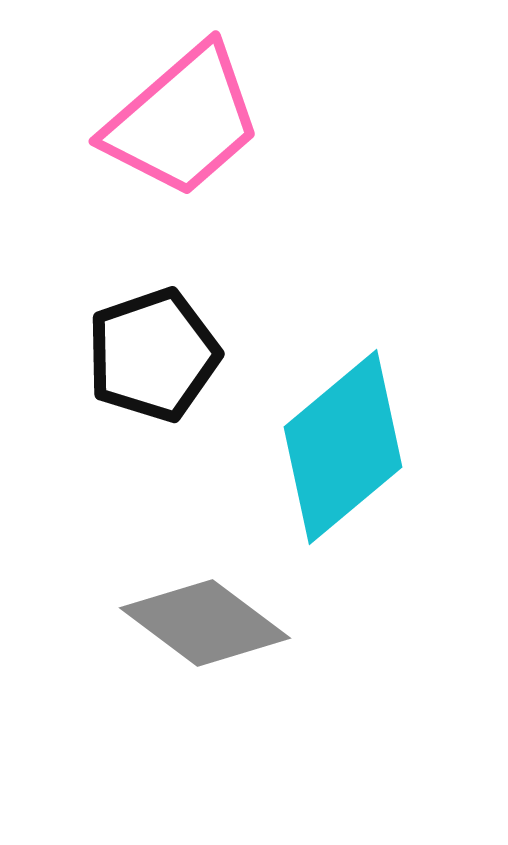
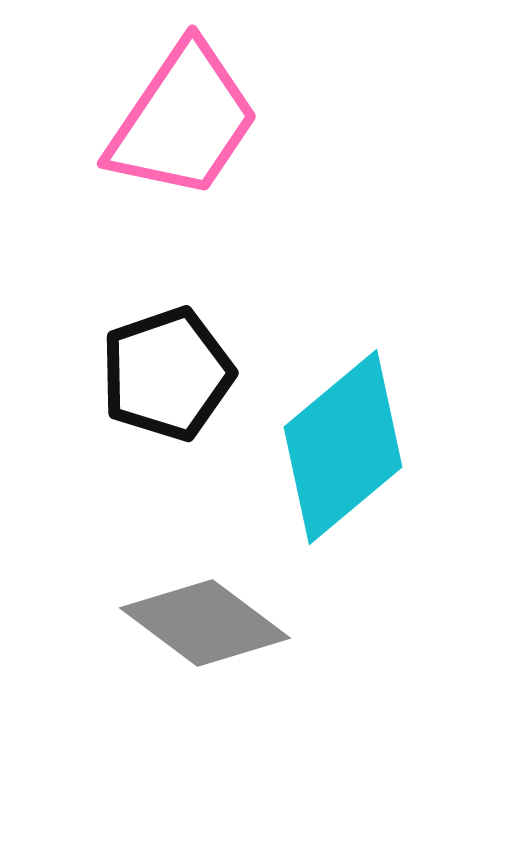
pink trapezoid: rotated 15 degrees counterclockwise
black pentagon: moved 14 px right, 19 px down
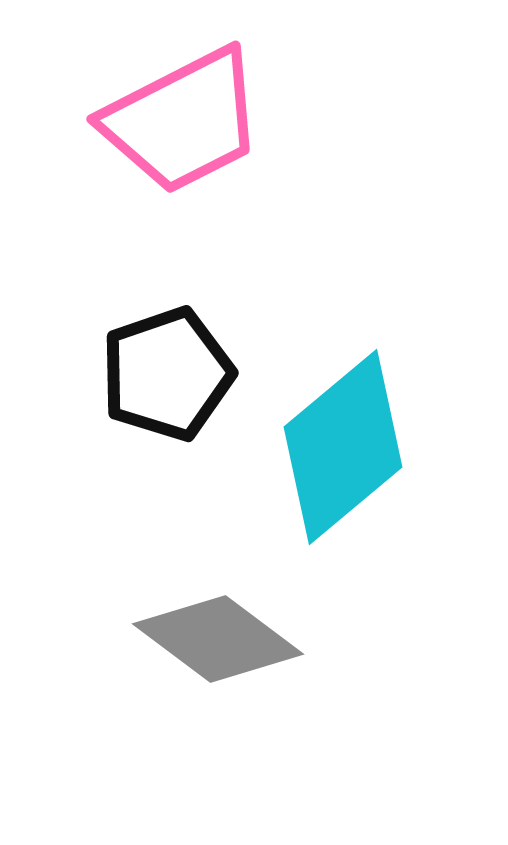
pink trapezoid: rotated 29 degrees clockwise
gray diamond: moved 13 px right, 16 px down
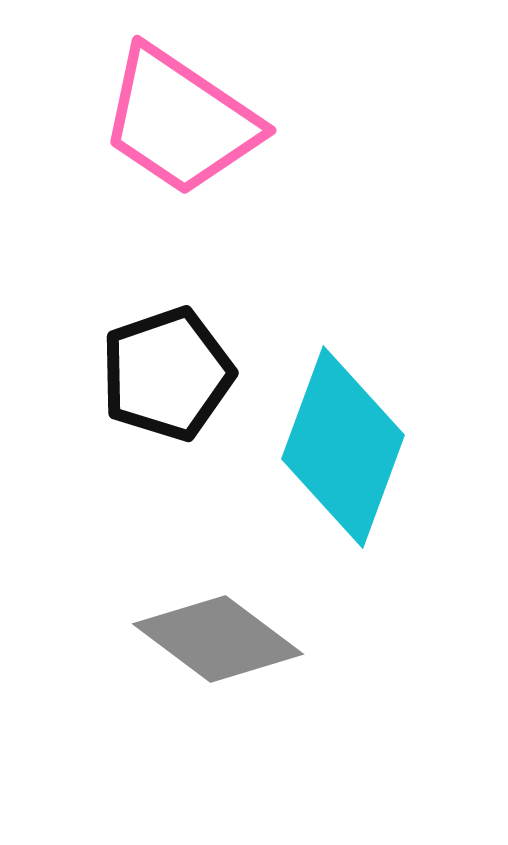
pink trapezoid: moved 3 px left; rotated 61 degrees clockwise
cyan diamond: rotated 30 degrees counterclockwise
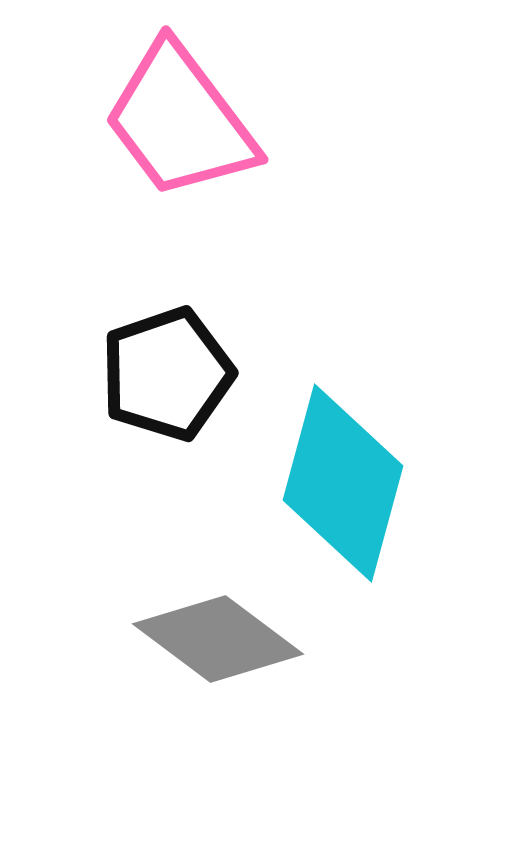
pink trapezoid: rotated 19 degrees clockwise
cyan diamond: moved 36 px down; rotated 5 degrees counterclockwise
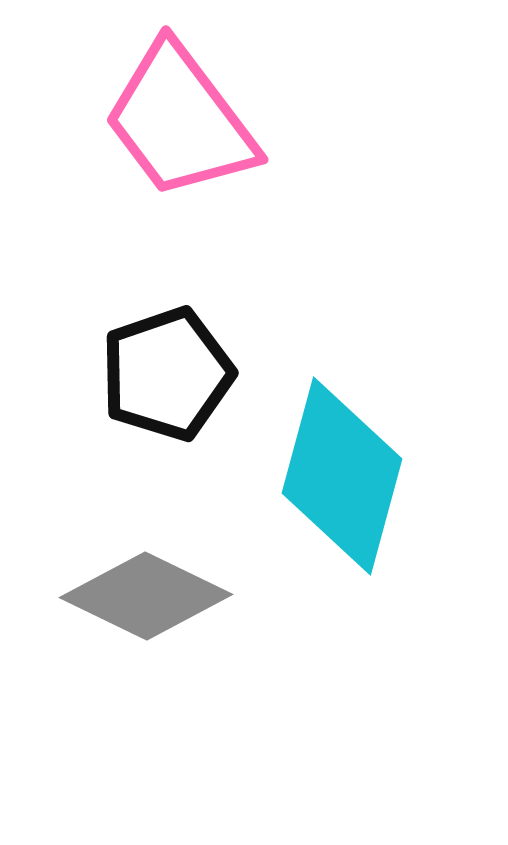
cyan diamond: moved 1 px left, 7 px up
gray diamond: moved 72 px left, 43 px up; rotated 11 degrees counterclockwise
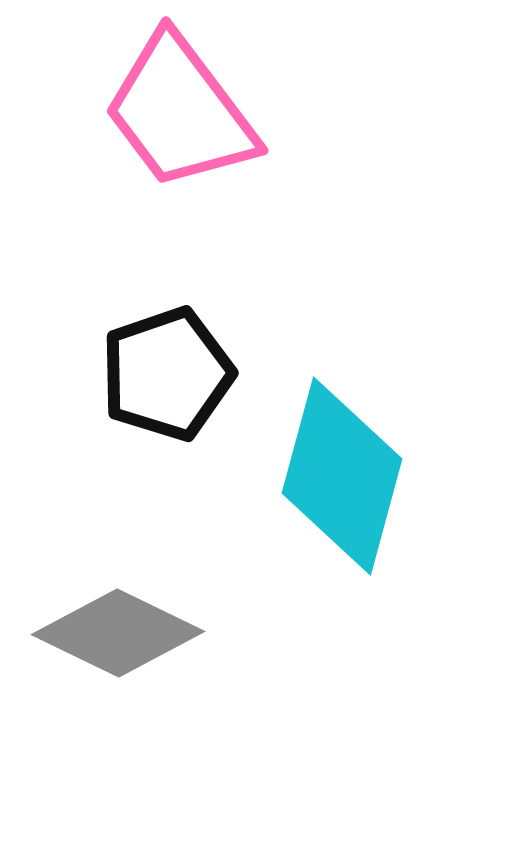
pink trapezoid: moved 9 px up
gray diamond: moved 28 px left, 37 px down
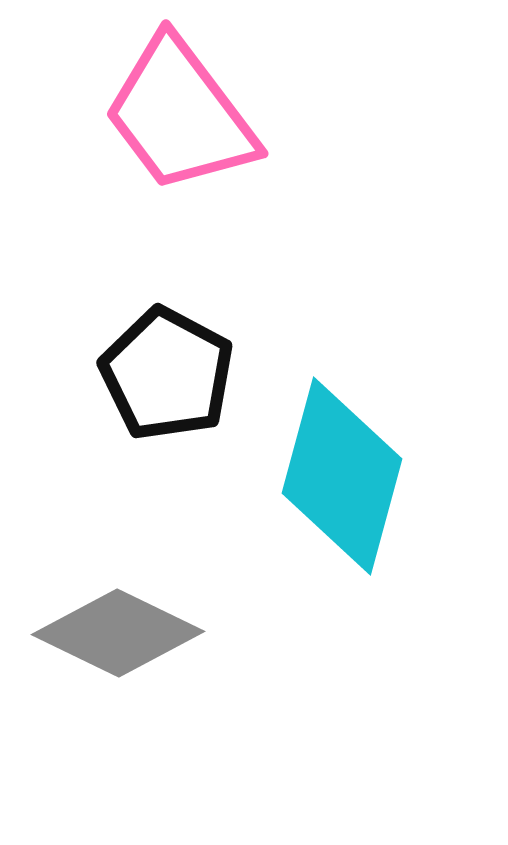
pink trapezoid: moved 3 px down
black pentagon: rotated 25 degrees counterclockwise
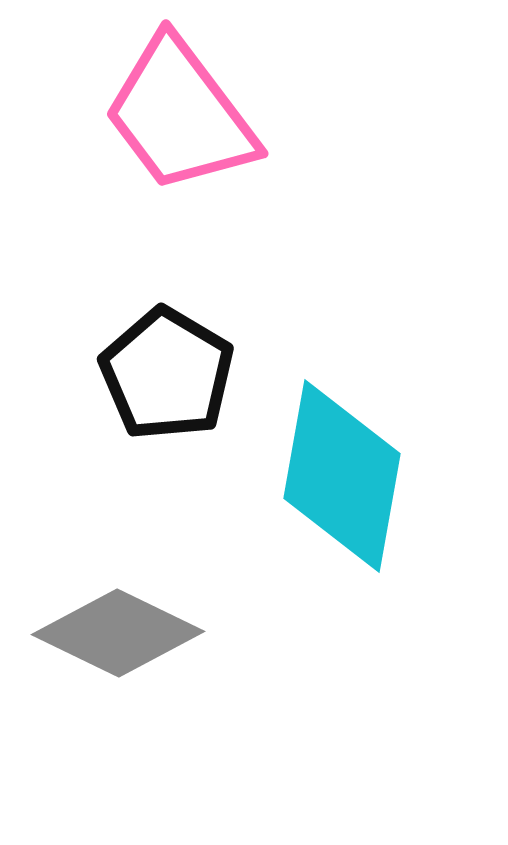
black pentagon: rotated 3 degrees clockwise
cyan diamond: rotated 5 degrees counterclockwise
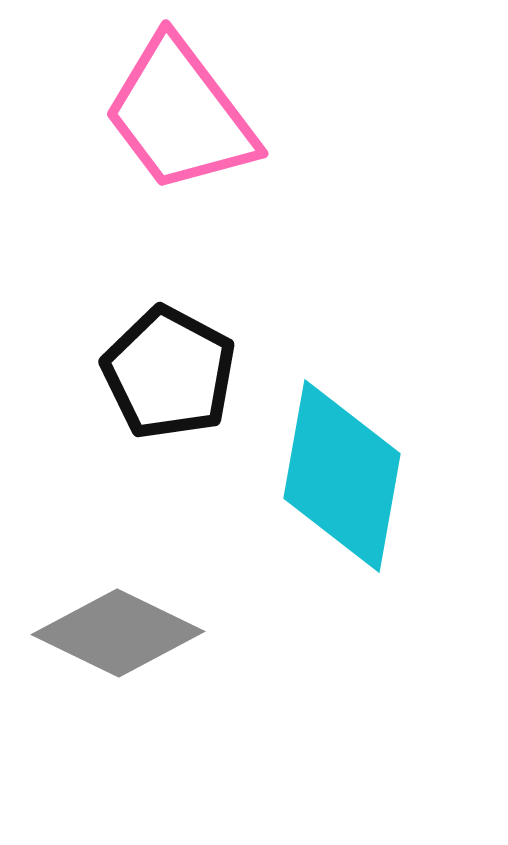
black pentagon: moved 2 px right, 1 px up; rotated 3 degrees counterclockwise
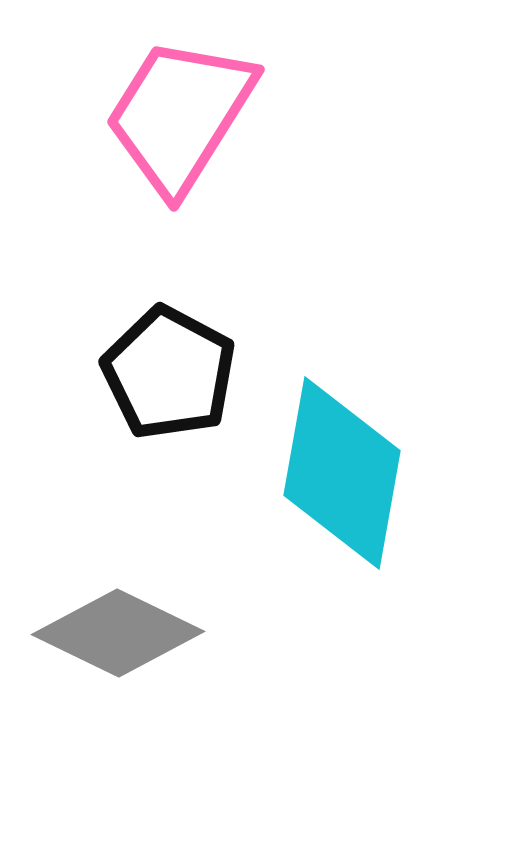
pink trapezoid: rotated 69 degrees clockwise
cyan diamond: moved 3 px up
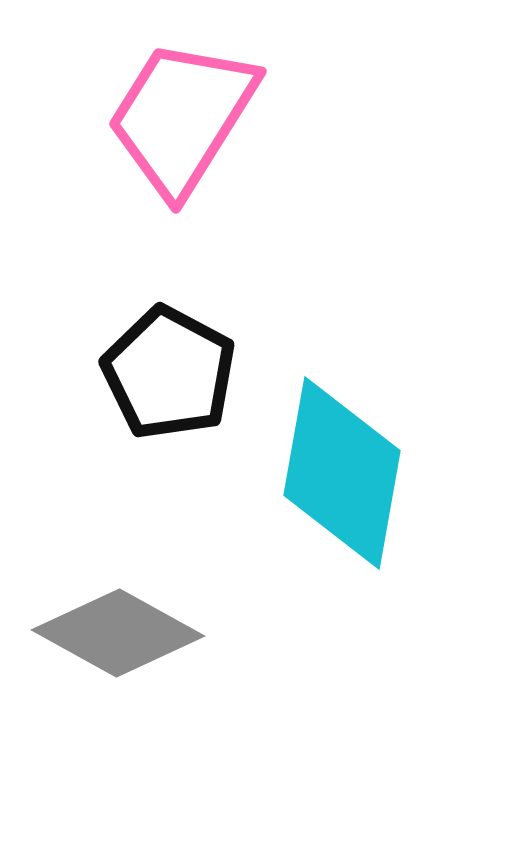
pink trapezoid: moved 2 px right, 2 px down
gray diamond: rotated 3 degrees clockwise
